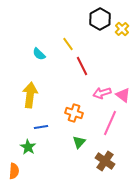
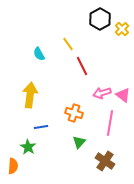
cyan semicircle: rotated 16 degrees clockwise
pink line: rotated 15 degrees counterclockwise
orange semicircle: moved 1 px left, 5 px up
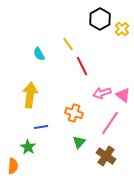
pink line: rotated 25 degrees clockwise
brown cross: moved 1 px right, 5 px up
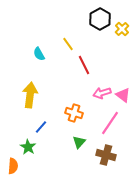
red line: moved 2 px right, 1 px up
blue line: rotated 40 degrees counterclockwise
brown cross: moved 1 px up; rotated 18 degrees counterclockwise
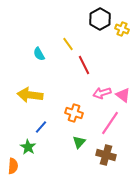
yellow cross: rotated 24 degrees counterclockwise
yellow arrow: rotated 90 degrees counterclockwise
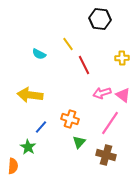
black hexagon: rotated 25 degrees counterclockwise
yellow cross: moved 29 px down; rotated 24 degrees counterclockwise
cyan semicircle: rotated 32 degrees counterclockwise
orange cross: moved 4 px left, 6 px down
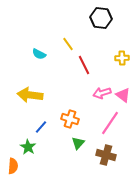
black hexagon: moved 1 px right, 1 px up
green triangle: moved 1 px left, 1 px down
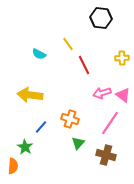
green star: moved 3 px left
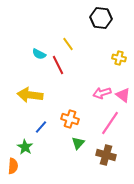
yellow cross: moved 3 px left; rotated 16 degrees clockwise
red line: moved 26 px left
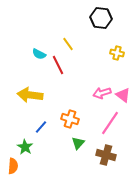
yellow cross: moved 2 px left, 5 px up
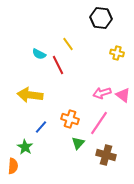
pink line: moved 11 px left
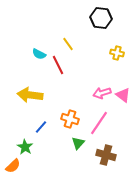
orange semicircle: rotated 42 degrees clockwise
